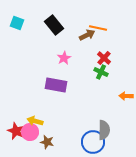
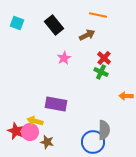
orange line: moved 13 px up
purple rectangle: moved 19 px down
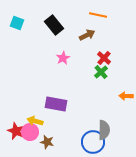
pink star: moved 1 px left
green cross: rotated 24 degrees clockwise
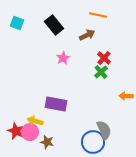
gray semicircle: rotated 24 degrees counterclockwise
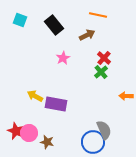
cyan square: moved 3 px right, 3 px up
yellow arrow: moved 25 px up; rotated 14 degrees clockwise
pink circle: moved 1 px left, 1 px down
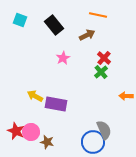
pink circle: moved 2 px right, 1 px up
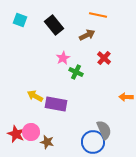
green cross: moved 25 px left; rotated 24 degrees counterclockwise
orange arrow: moved 1 px down
red star: moved 3 px down
